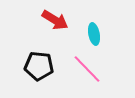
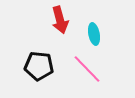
red arrow: moved 5 px right; rotated 44 degrees clockwise
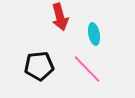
red arrow: moved 3 px up
black pentagon: rotated 12 degrees counterclockwise
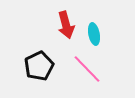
red arrow: moved 6 px right, 8 px down
black pentagon: rotated 20 degrees counterclockwise
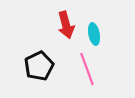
pink line: rotated 24 degrees clockwise
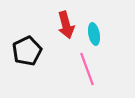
black pentagon: moved 12 px left, 15 px up
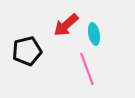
red arrow: rotated 64 degrees clockwise
black pentagon: rotated 12 degrees clockwise
